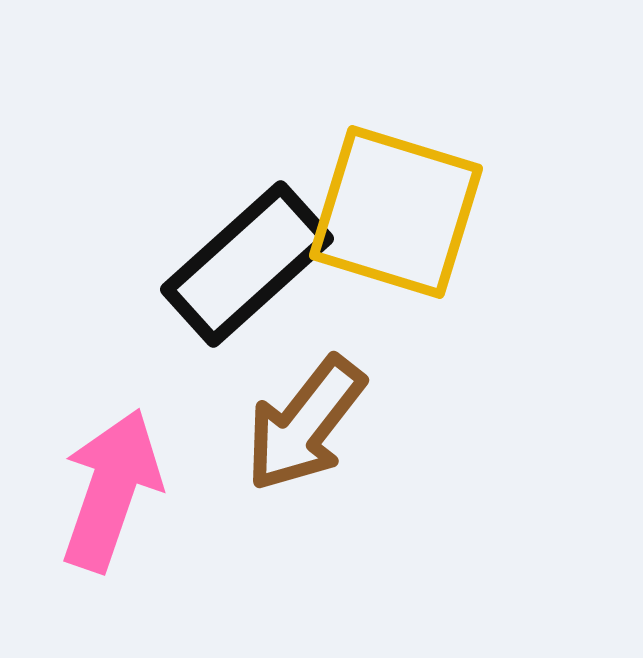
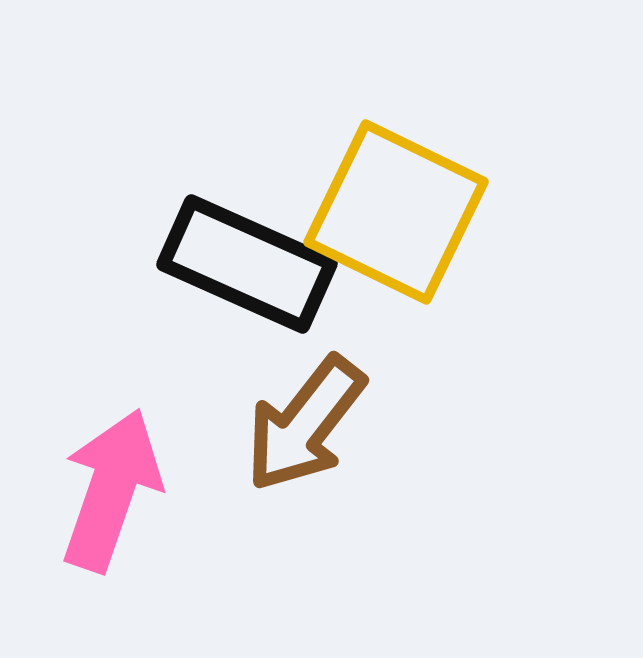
yellow square: rotated 9 degrees clockwise
black rectangle: rotated 66 degrees clockwise
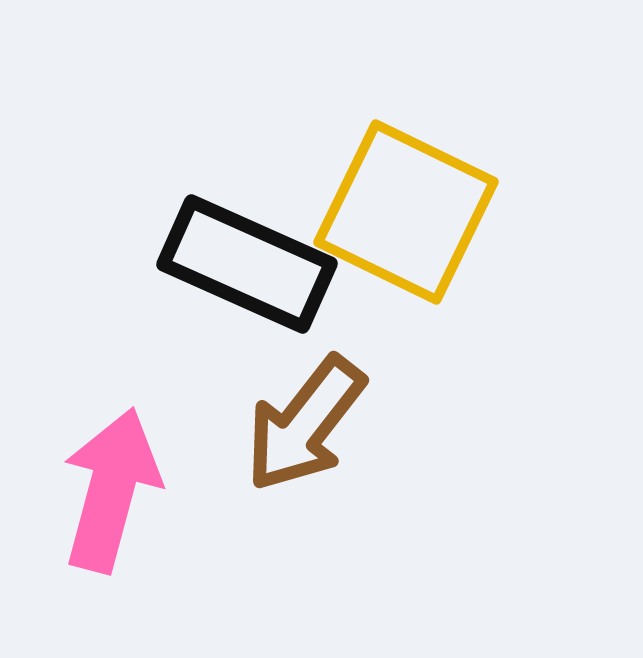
yellow square: moved 10 px right
pink arrow: rotated 4 degrees counterclockwise
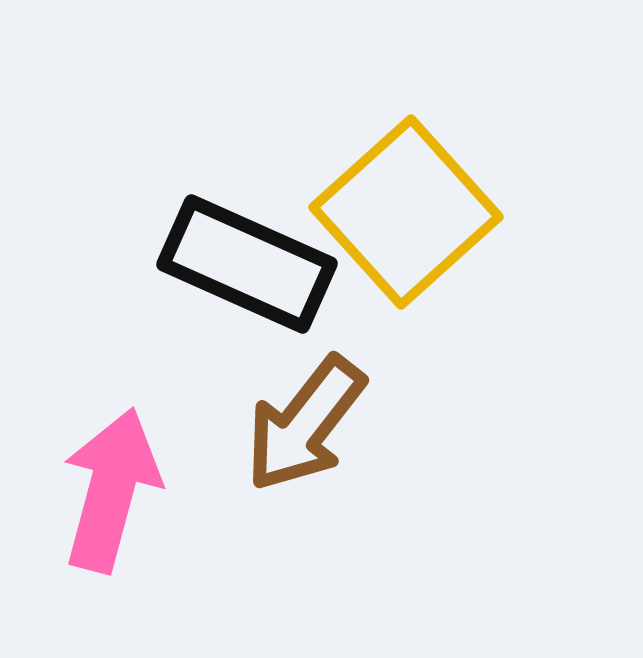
yellow square: rotated 22 degrees clockwise
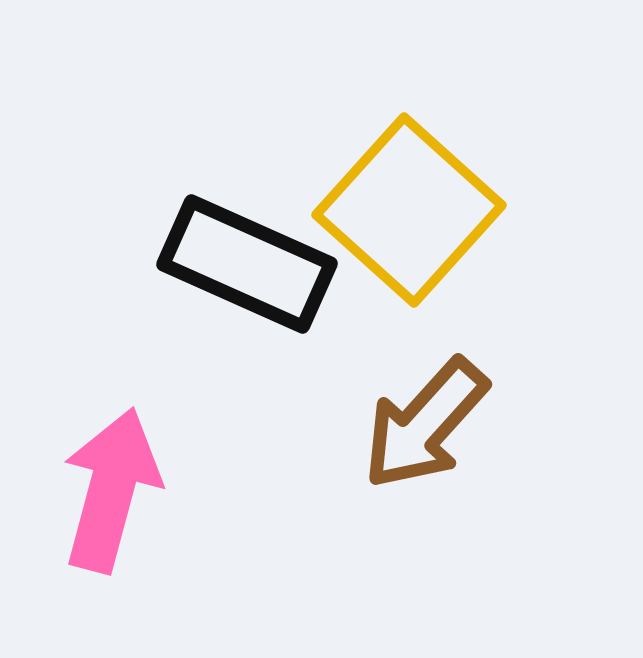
yellow square: moved 3 px right, 2 px up; rotated 6 degrees counterclockwise
brown arrow: moved 120 px right; rotated 4 degrees clockwise
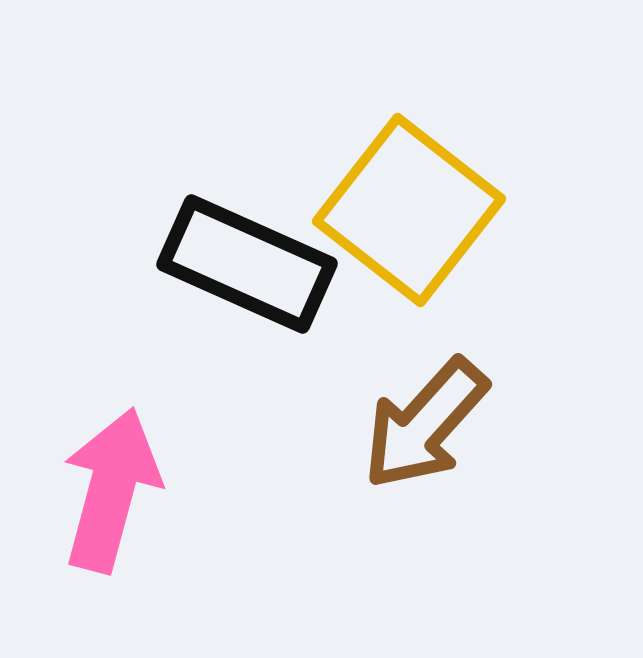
yellow square: rotated 4 degrees counterclockwise
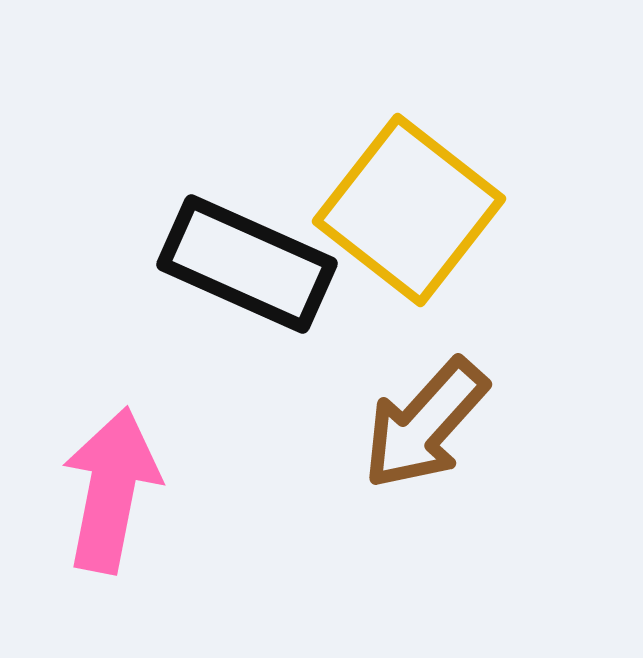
pink arrow: rotated 4 degrees counterclockwise
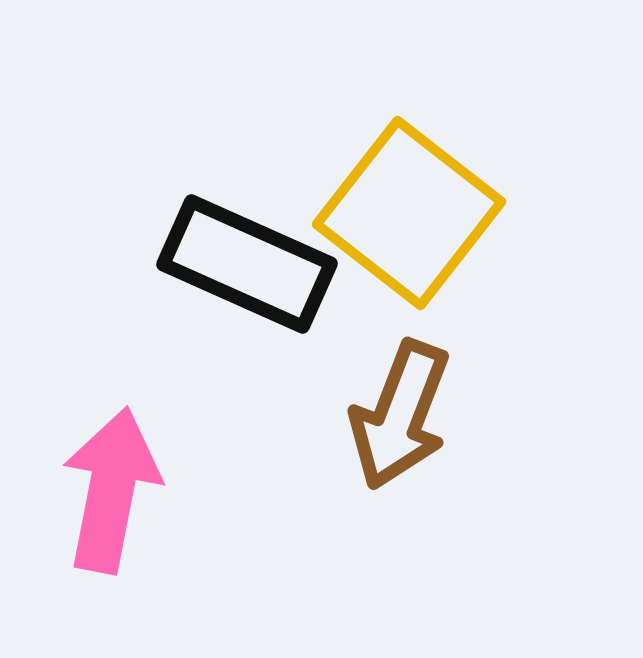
yellow square: moved 3 px down
brown arrow: moved 25 px left, 9 px up; rotated 21 degrees counterclockwise
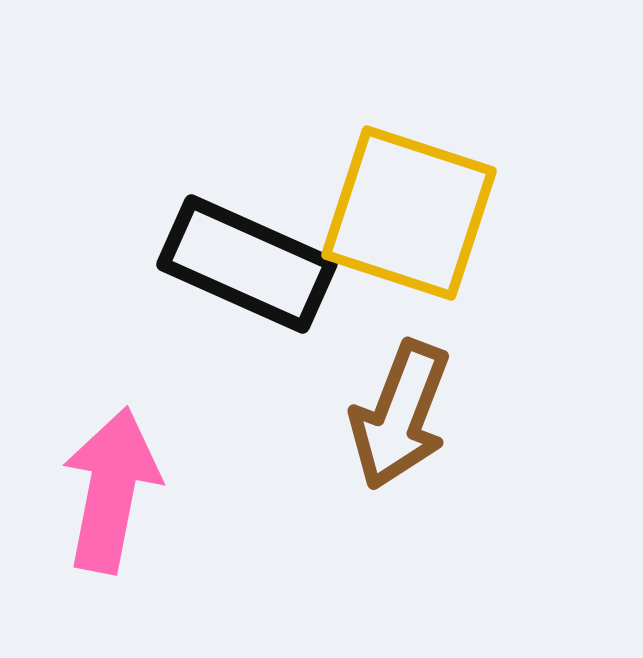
yellow square: rotated 20 degrees counterclockwise
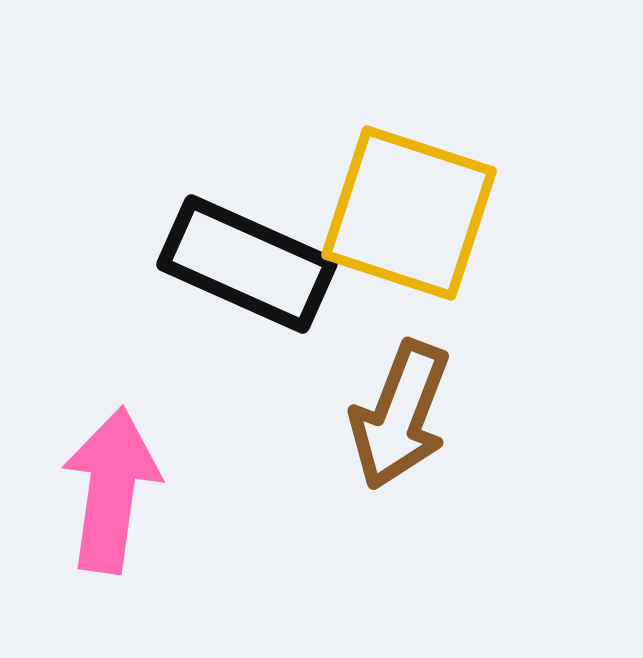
pink arrow: rotated 3 degrees counterclockwise
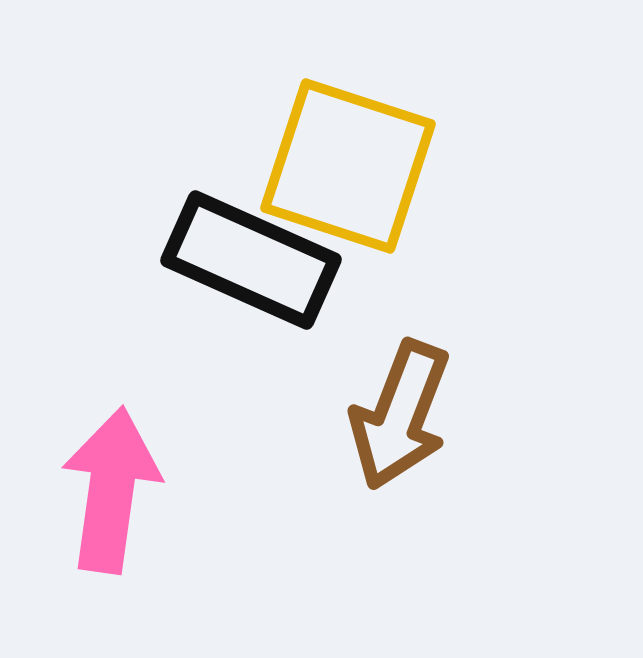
yellow square: moved 61 px left, 47 px up
black rectangle: moved 4 px right, 4 px up
